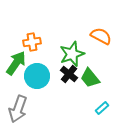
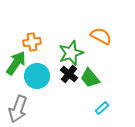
green star: moved 1 px left, 1 px up
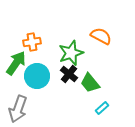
green trapezoid: moved 5 px down
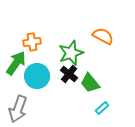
orange semicircle: moved 2 px right
